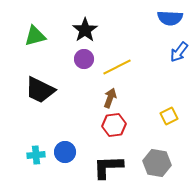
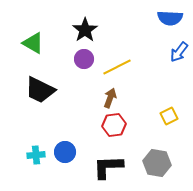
green triangle: moved 2 px left, 7 px down; rotated 45 degrees clockwise
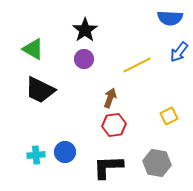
green triangle: moved 6 px down
yellow line: moved 20 px right, 2 px up
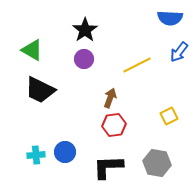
green triangle: moved 1 px left, 1 px down
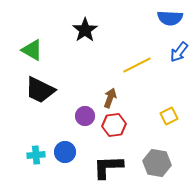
purple circle: moved 1 px right, 57 px down
